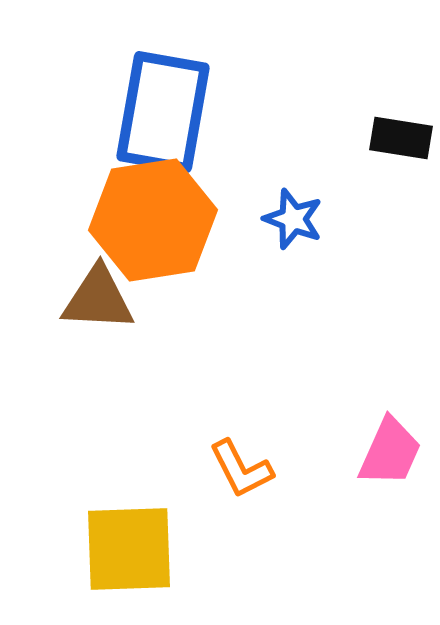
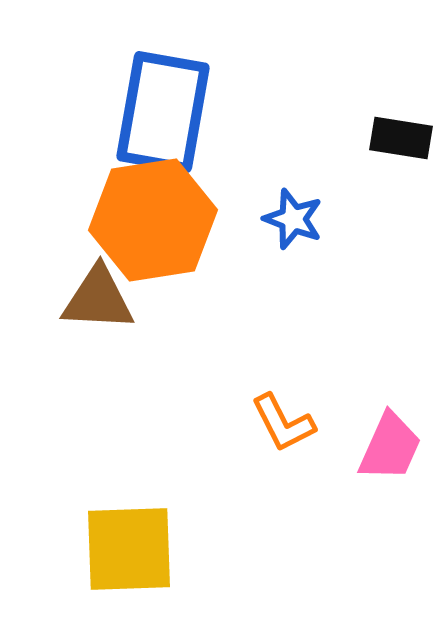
pink trapezoid: moved 5 px up
orange L-shape: moved 42 px right, 46 px up
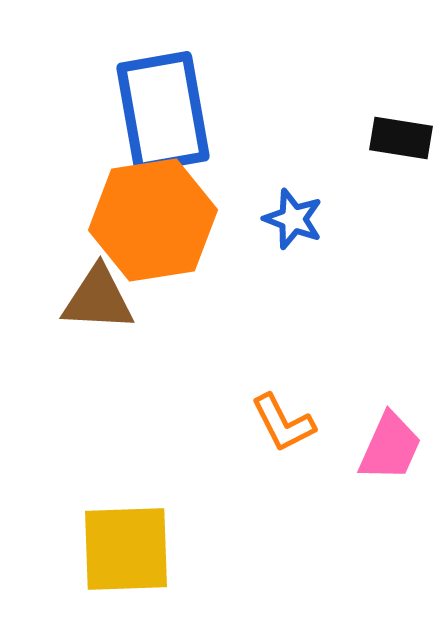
blue rectangle: rotated 20 degrees counterclockwise
yellow square: moved 3 px left
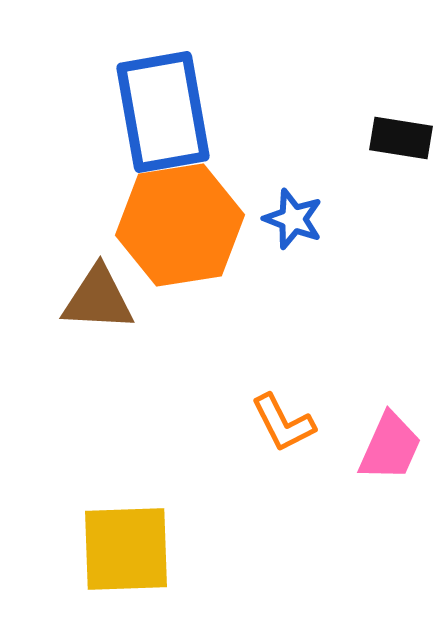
orange hexagon: moved 27 px right, 5 px down
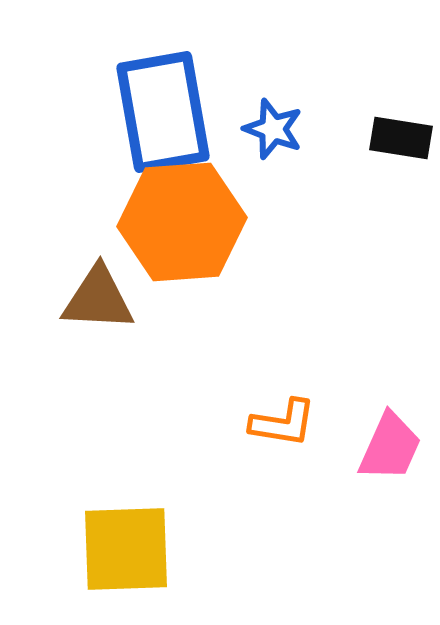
blue star: moved 20 px left, 90 px up
orange hexagon: moved 2 px right, 3 px up; rotated 5 degrees clockwise
orange L-shape: rotated 54 degrees counterclockwise
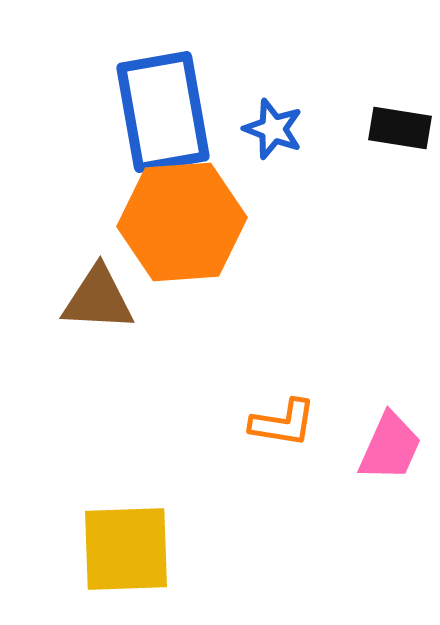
black rectangle: moved 1 px left, 10 px up
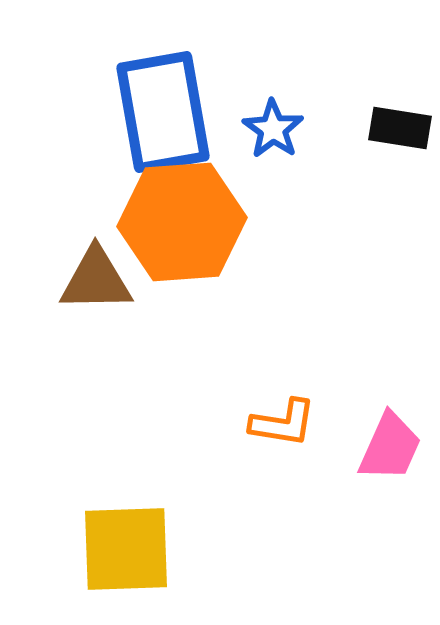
blue star: rotated 14 degrees clockwise
brown triangle: moved 2 px left, 19 px up; rotated 4 degrees counterclockwise
